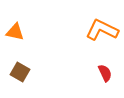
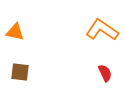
orange L-shape: rotated 8 degrees clockwise
brown square: rotated 24 degrees counterclockwise
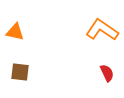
red semicircle: moved 2 px right
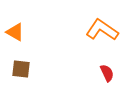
orange triangle: rotated 18 degrees clockwise
brown square: moved 1 px right, 3 px up
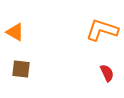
orange L-shape: rotated 16 degrees counterclockwise
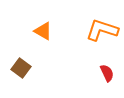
orange triangle: moved 28 px right, 1 px up
brown square: moved 1 px up; rotated 30 degrees clockwise
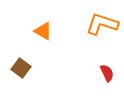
orange L-shape: moved 6 px up
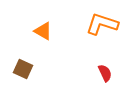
brown square: moved 2 px right, 1 px down; rotated 12 degrees counterclockwise
red semicircle: moved 2 px left
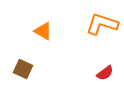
red semicircle: rotated 78 degrees clockwise
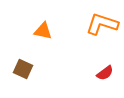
orange triangle: rotated 18 degrees counterclockwise
